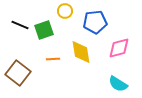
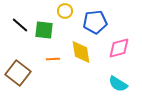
black line: rotated 18 degrees clockwise
green square: rotated 24 degrees clockwise
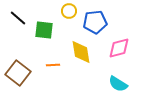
yellow circle: moved 4 px right
black line: moved 2 px left, 7 px up
orange line: moved 6 px down
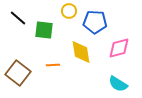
blue pentagon: rotated 10 degrees clockwise
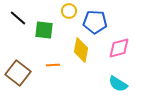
yellow diamond: moved 2 px up; rotated 20 degrees clockwise
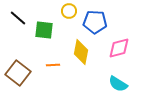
yellow diamond: moved 2 px down
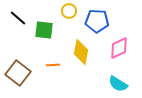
blue pentagon: moved 2 px right, 1 px up
pink diamond: rotated 10 degrees counterclockwise
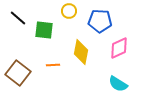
blue pentagon: moved 3 px right
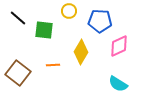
pink diamond: moved 2 px up
yellow diamond: rotated 20 degrees clockwise
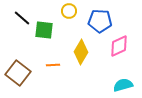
black line: moved 4 px right
cyan semicircle: moved 5 px right, 1 px down; rotated 132 degrees clockwise
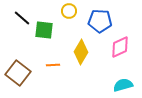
pink diamond: moved 1 px right, 1 px down
